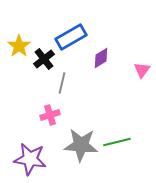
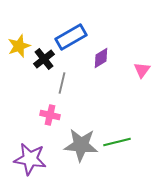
yellow star: rotated 15 degrees clockwise
pink cross: rotated 30 degrees clockwise
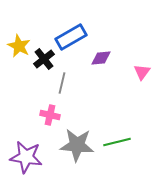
yellow star: rotated 25 degrees counterclockwise
purple diamond: rotated 25 degrees clockwise
pink triangle: moved 2 px down
gray star: moved 4 px left
purple star: moved 4 px left, 2 px up
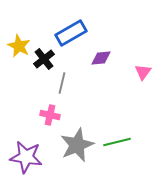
blue rectangle: moved 4 px up
pink triangle: moved 1 px right
gray star: rotated 28 degrees counterclockwise
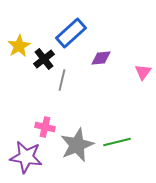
blue rectangle: rotated 12 degrees counterclockwise
yellow star: rotated 15 degrees clockwise
gray line: moved 3 px up
pink cross: moved 5 px left, 12 px down
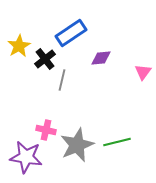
blue rectangle: rotated 8 degrees clockwise
black cross: moved 1 px right
pink cross: moved 1 px right, 3 px down
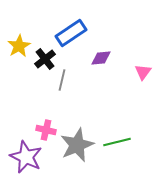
purple star: rotated 16 degrees clockwise
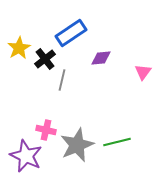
yellow star: moved 2 px down
purple star: moved 1 px up
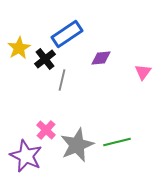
blue rectangle: moved 4 px left, 1 px down
pink cross: rotated 30 degrees clockwise
